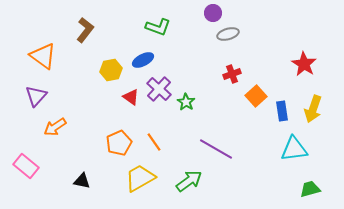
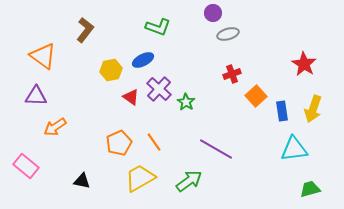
purple triangle: rotated 50 degrees clockwise
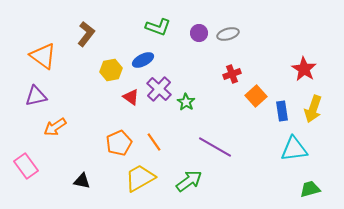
purple circle: moved 14 px left, 20 px down
brown L-shape: moved 1 px right, 4 px down
red star: moved 5 px down
purple triangle: rotated 15 degrees counterclockwise
purple line: moved 1 px left, 2 px up
pink rectangle: rotated 15 degrees clockwise
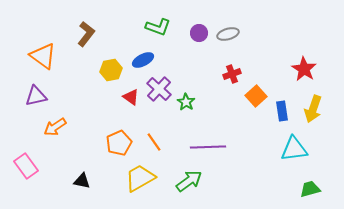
purple line: moved 7 px left; rotated 32 degrees counterclockwise
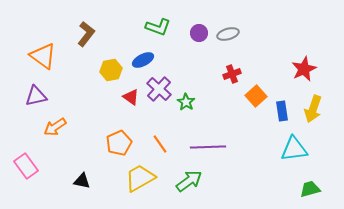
red star: rotated 15 degrees clockwise
orange line: moved 6 px right, 2 px down
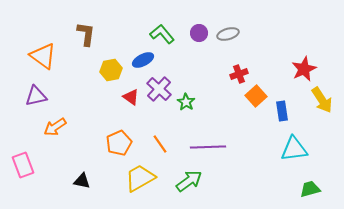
green L-shape: moved 4 px right, 7 px down; rotated 150 degrees counterclockwise
brown L-shape: rotated 30 degrees counterclockwise
red cross: moved 7 px right
yellow arrow: moved 9 px right, 9 px up; rotated 52 degrees counterclockwise
pink rectangle: moved 3 px left, 1 px up; rotated 15 degrees clockwise
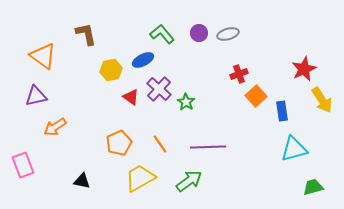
brown L-shape: rotated 20 degrees counterclockwise
cyan triangle: rotated 8 degrees counterclockwise
green trapezoid: moved 3 px right, 2 px up
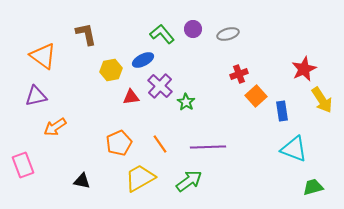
purple circle: moved 6 px left, 4 px up
purple cross: moved 1 px right, 3 px up
red triangle: rotated 42 degrees counterclockwise
cyan triangle: rotated 36 degrees clockwise
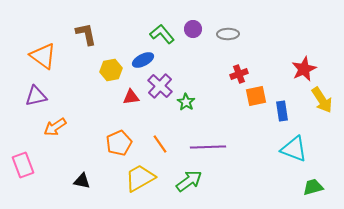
gray ellipse: rotated 15 degrees clockwise
orange square: rotated 30 degrees clockwise
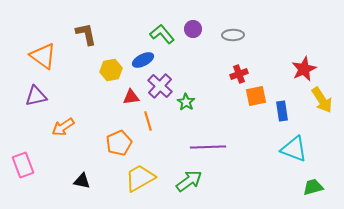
gray ellipse: moved 5 px right, 1 px down
orange arrow: moved 8 px right
orange line: moved 12 px left, 23 px up; rotated 18 degrees clockwise
